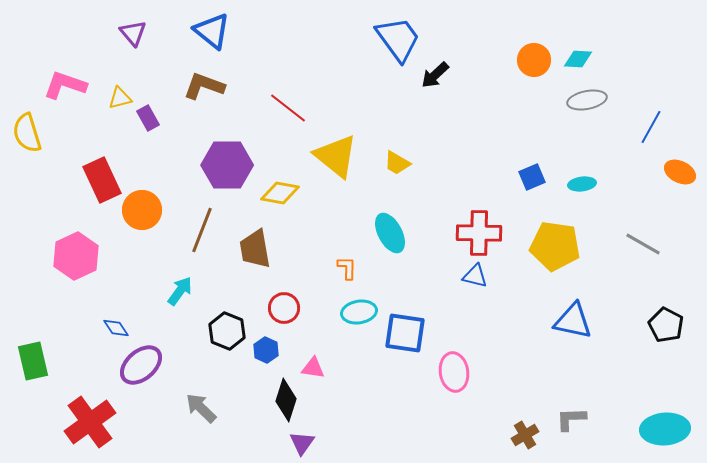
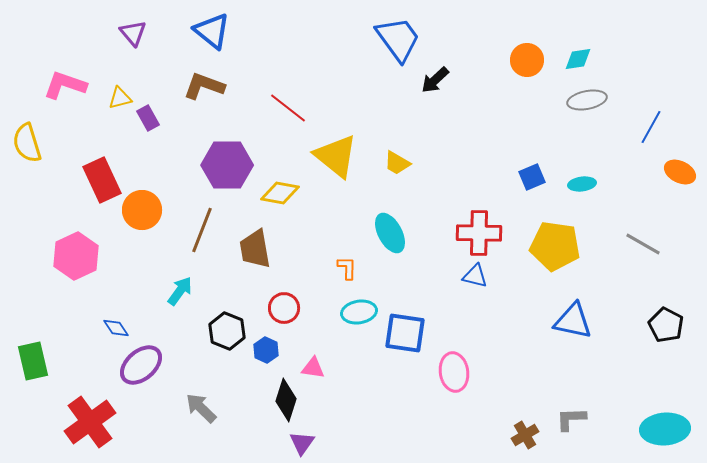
cyan diamond at (578, 59): rotated 12 degrees counterclockwise
orange circle at (534, 60): moved 7 px left
black arrow at (435, 75): moved 5 px down
yellow semicircle at (27, 133): moved 10 px down
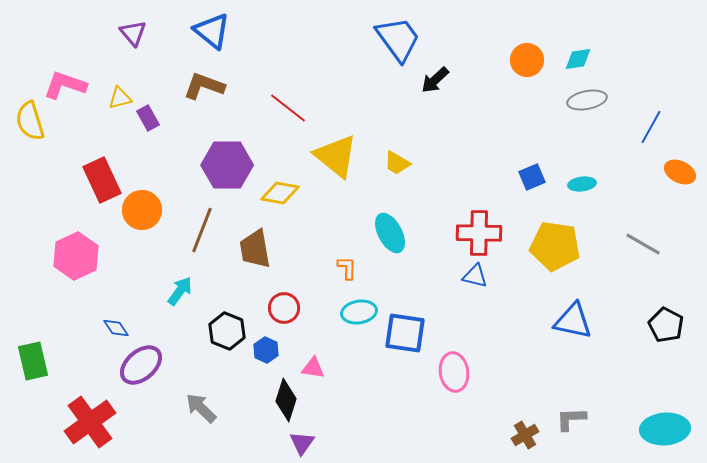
yellow semicircle at (27, 143): moved 3 px right, 22 px up
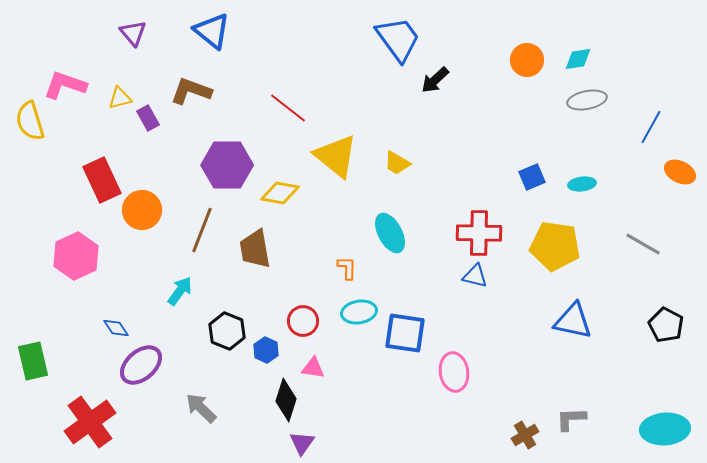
brown L-shape at (204, 86): moved 13 px left, 5 px down
red circle at (284, 308): moved 19 px right, 13 px down
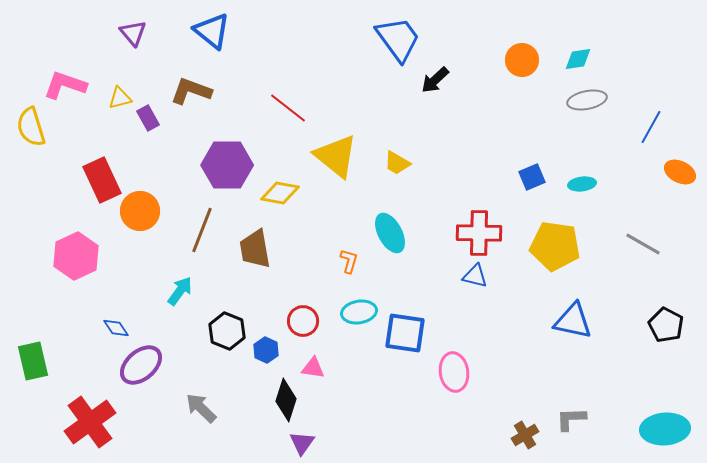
orange circle at (527, 60): moved 5 px left
yellow semicircle at (30, 121): moved 1 px right, 6 px down
orange circle at (142, 210): moved 2 px left, 1 px down
orange L-shape at (347, 268): moved 2 px right, 7 px up; rotated 15 degrees clockwise
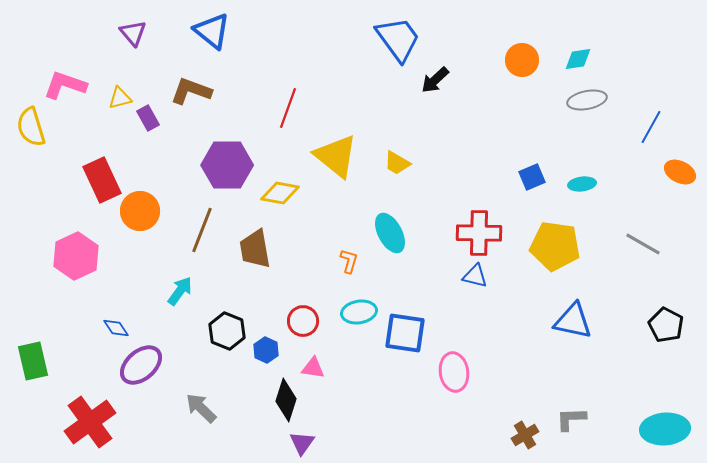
red line at (288, 108): rotated 72 degrees clockwise
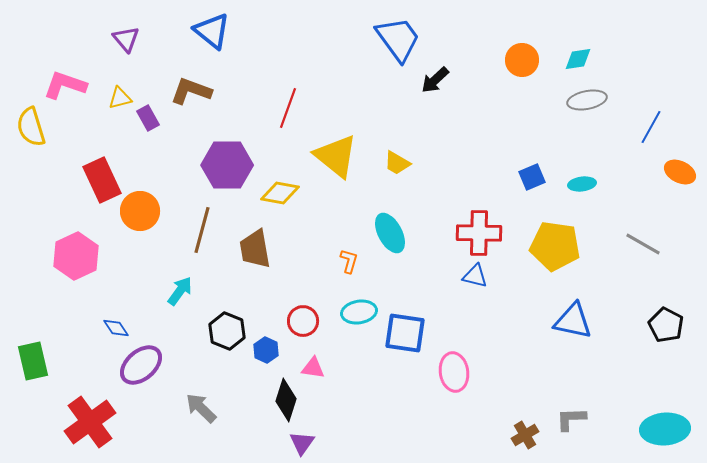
purple triangle at (133, 33): moved 7 px left, 6 px down
brown line at (202, 230): rotated 6 degrees counterclockwise
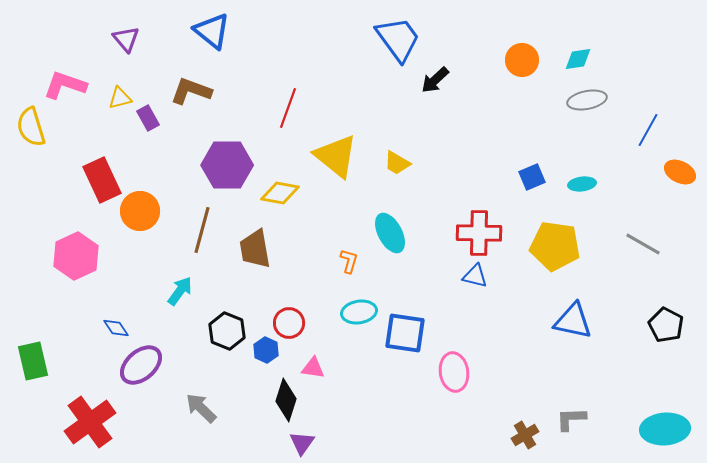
blue line at (651, 127): moved 3 px left, 3 px down
red circle at (303, 321): moved 14 px left, 2 px down
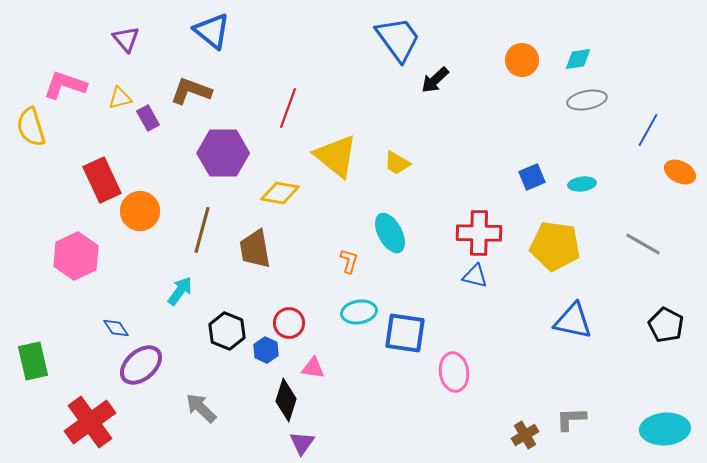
purple hexagon at (227, 165): moved 4 px left, 12 px up
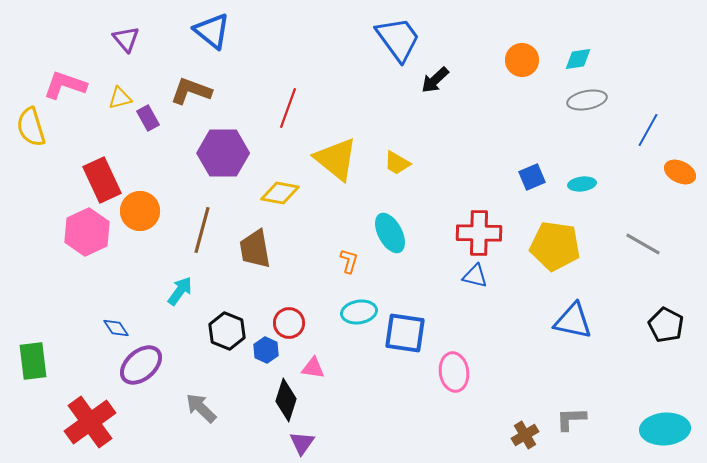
yellow triangle at (336, 156): moved 3 px down
pink hexagon at (76, 256): moved 11 px right, 24 px up
green rectangle at (33, 361): rotated 6 degrees clockwise
